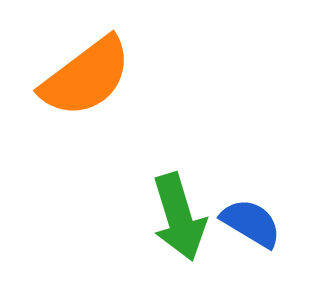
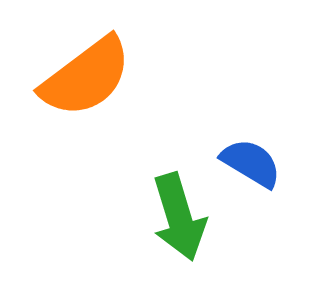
blue semicircle: moved 60 px up
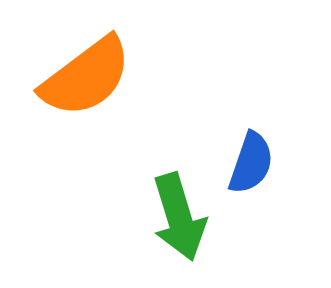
blue semicircle: rotated 78 degrees clockwise
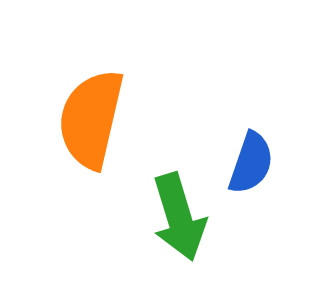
orange semicircle: moved 5 px right, 42 px down; rotated 140 degrees clockwise
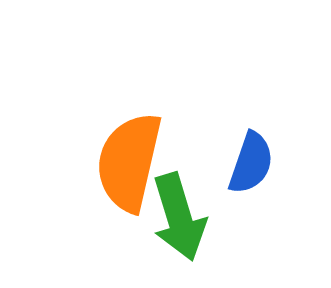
orange semicircle: moved 38 px right, 43 px down
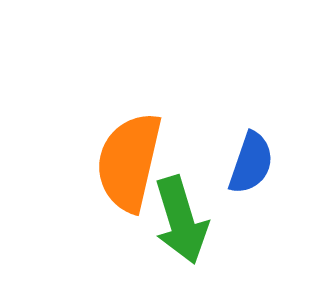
green arrow: moved 2 px right, 3 px down
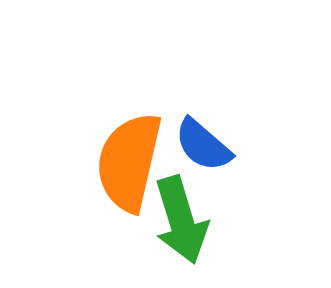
blue semicircle: moved 48 px left, 18 px up; rotated 112 degrees clockwise
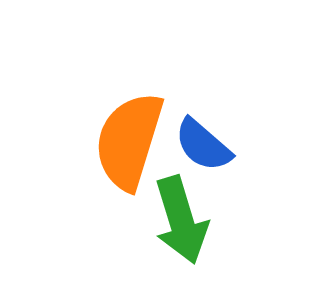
orange semicircle: moved 21 px up; rotated 4 degrees clockwise
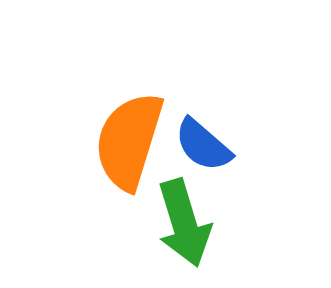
green arrow: moved 3 px right, 3 px down
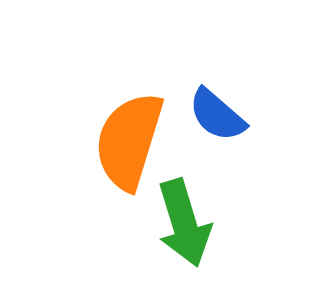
blue semicircle: moved 14 px right, 30 px up
